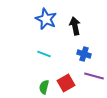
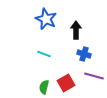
black arrow: moved 1 px right, 4 px down; rotated 12 degrees clockwise
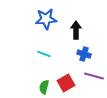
blue star: rotated 30 degrees counterclockwise
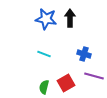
blue star: rotated 15 degrees clockwise
black arrow: moved 6 px left, 12 px up
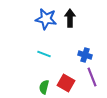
blue cross: moved 1 px right, 1 px down
purple line: moved 2 px left, 1 px down; rotated 54 degrees clockwise
red square: rotated 30 degrees counterclockwise
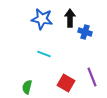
blue star: moved 4 px left
blue cross: moved 23 px up
green semicircle: moved 17 px left
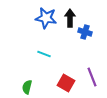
blue star: moved 4 px right, 1 px up
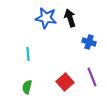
black arrow: rotated 18 degrees counterclockwise
blue cross: moved 4 px right, 10 px down
cyan line: moved 16 px left; rotated 64 degrees clockwise
red square: moved 1 px left, 1 px up; rotated 18 degrees clockwise
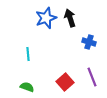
blue star: rotated 30 degrees counterclockwise
green semicircle: rotated 96 degrees clockwise
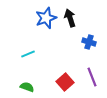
cyan line: rotated 72 degrees clockwise
